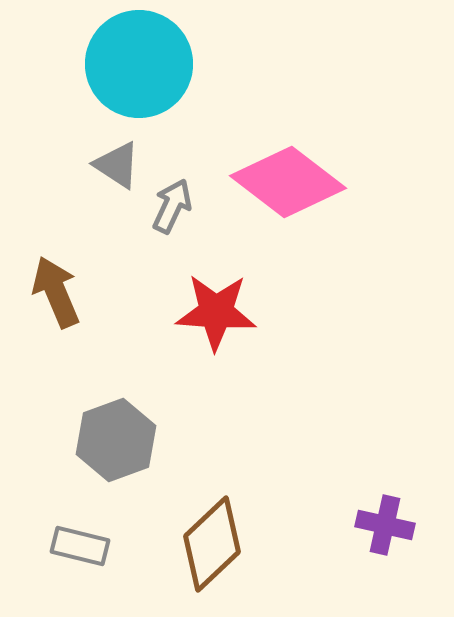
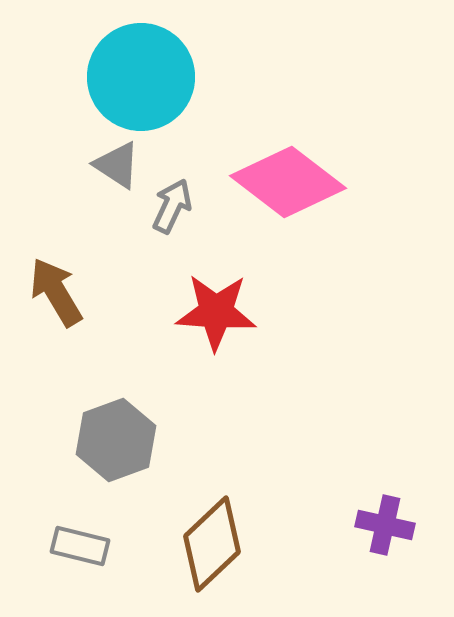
cyan circle: moved 2 px right, 13 px down
brown arrow: rotated 8 degrees counterclockwise
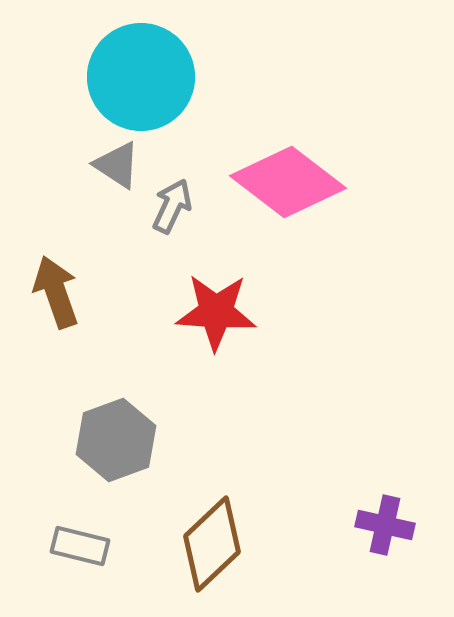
brown arrow: rotated 12 degrees clockwise
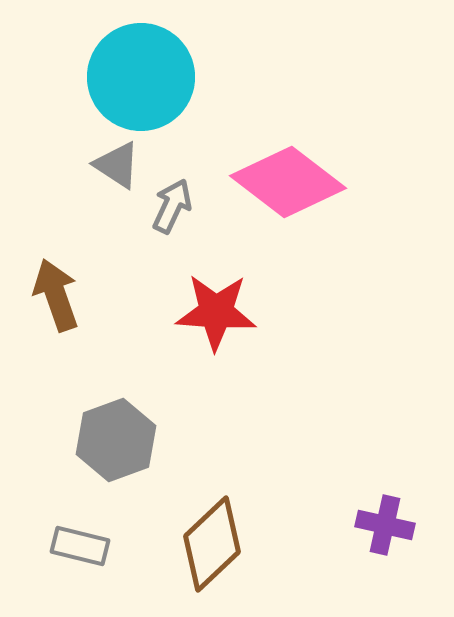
brown arrow: moved 3 px down
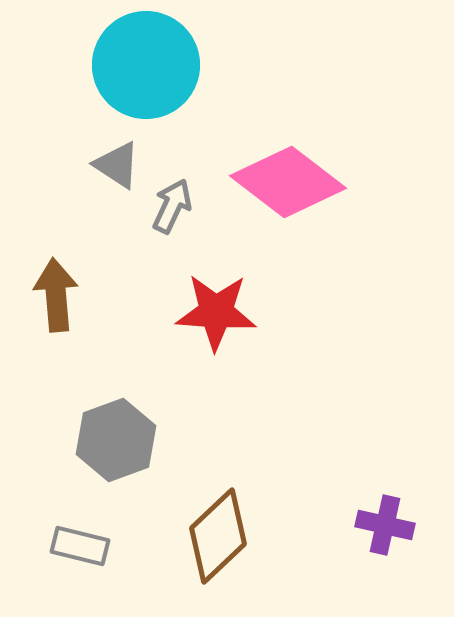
cyan circle: moved 5 px right, 12 px up
brown arrow: rotated 14 degrees clockwise
brown diamond: moved 6 px right, 8 px up
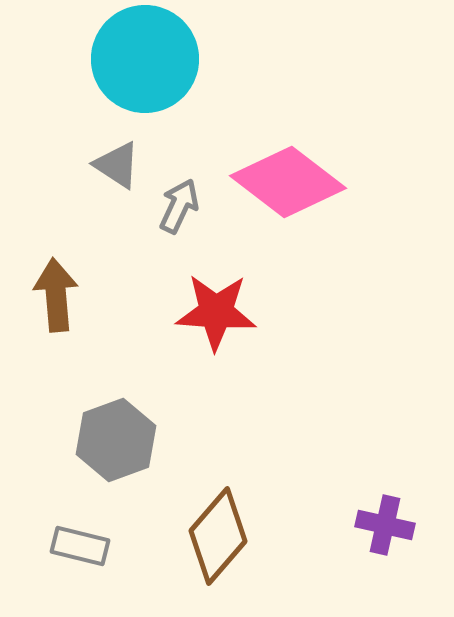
cyan circle: moved 1 px left, 6 px up
gray arrow: moved 7 px right
brown diamond: rotated 6 degrees counterclockwise
